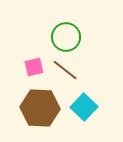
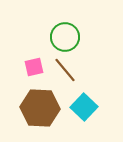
green circle: moved 1 px left
brown line: rotated 12 degrees clockwise
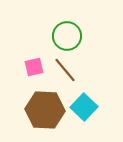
green circle: moved 2 px right, 1 px up
brown hexagon: moved 5 px right, 2 px down
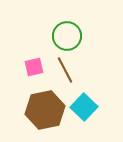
brown line: rotated 12 degrees clockwise
brown hexagon: rotated 15 degrees counterclockwise
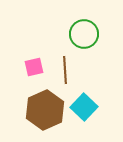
green circle: moved 17 px right, 2 px up
brown line: rotated 24 degrees clockwise
brown hexagon: rotated 12 degrees counterclockwise
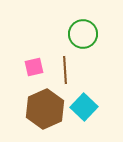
green circle: moved 1 px left
brown hexagon: moved 1 px up
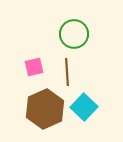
green circle: moved 9 px left
brown line: moved 2 px right, 2 px down
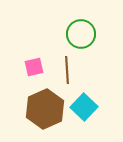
green circle: moved 7 px right
brown line: moved 2 px up
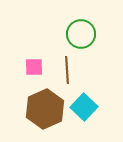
pink square: rotated 12 degrees clockwise
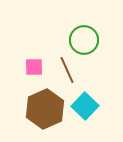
green circle: moved 3 px right, 6 px down
brown line: rotated 20 degrees counterclockwise
cyan square: moved 1 px right, 1 px up
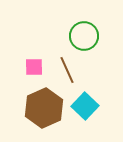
green circle: moved 4 px up
brown hexagon: moved 1 px left, 1 px up
